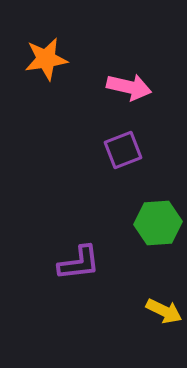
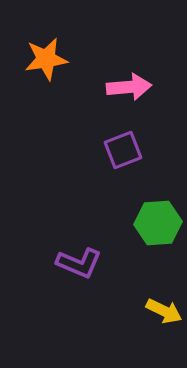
pink arrow: rotated 18 degrees counterclockwise
purple L-shape: rotated 30 degrees clockwise
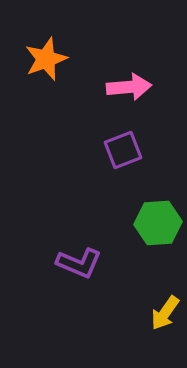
orange star: rotated 12 degrees counterclockwise
yellow arrow: moved 1 px right, 2 px down; rotated 99 degrees clockwise
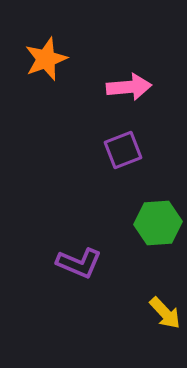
yellow arrow: rotated 78 degrees counterclockwise
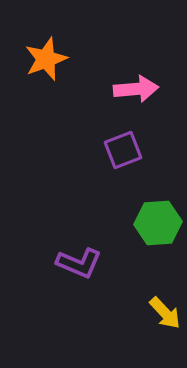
pink arrow: moved 7 px right, 2 px down
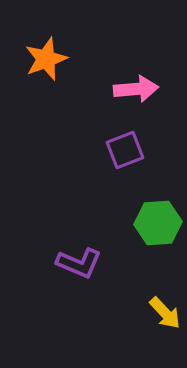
purple square: moved 2 px right
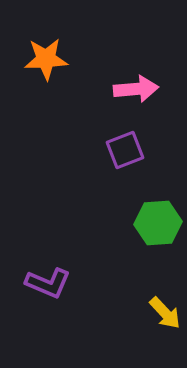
orange star: rotated 18 degrees clockwise
purple L-shape: moved 31 px left, 20 px down
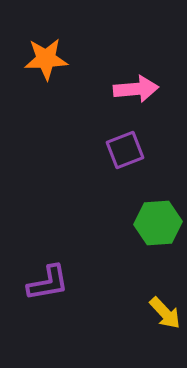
purple L-shape: rotated 33 degrees counterclockwise
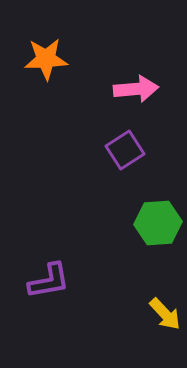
purple square: rotated 12 degrees counterclockwise
purple L-shape: moved 1 px right, 2 px up
yellow arrow: moved 1 px down
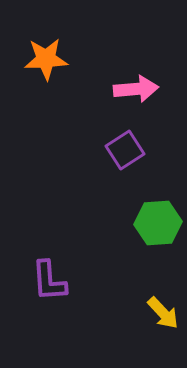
purple L-shape: rotated 96 degrees clockwise
yellow arrow: moved 2 px left, 1 px up
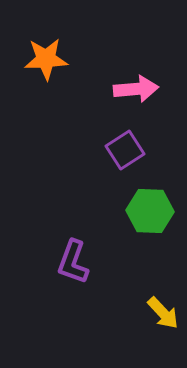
green hexagon: moved 8 px left, 12 px up; rotated 6 degrees clockwise
purple L-shape: moved 24 px right, 19 px up; rotated 24 degrees clockwise
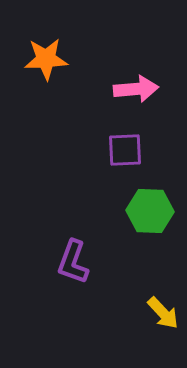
purple square: rotated 30 degrees clockwise
